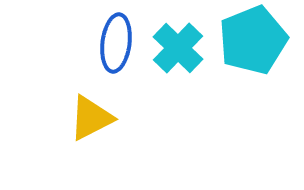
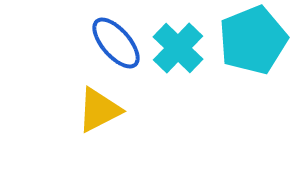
blue ellipse: rotated 48 degrees counterclockwise
yellow triangle: moved 8 px right, 8 px up
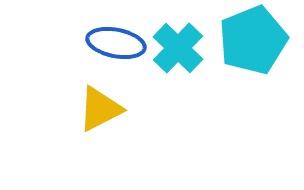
blue ellipse: rotated 38 degrees counterclockwise
yellow triangle: moved 1 px right, 1 px up
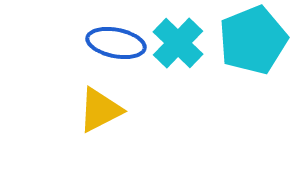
cyan cross: moved 5 px up
yellow triangle: moved 1 px down
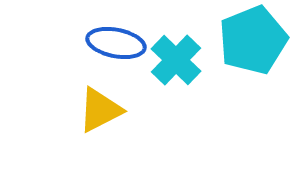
cyan cross: moved 2 px left, 17 px down
